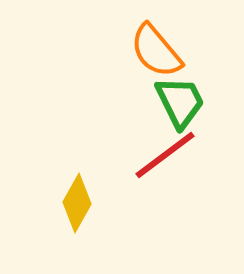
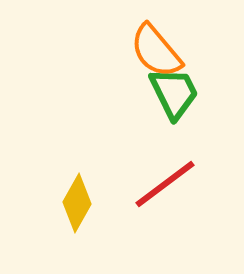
green trapezoid: moved 6 px left, 9 px up
red line: moved 29 px down
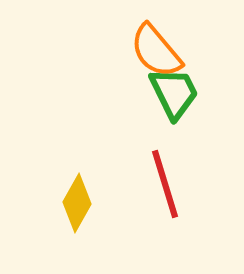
red line: rotated 70 degrees counterclockwise
